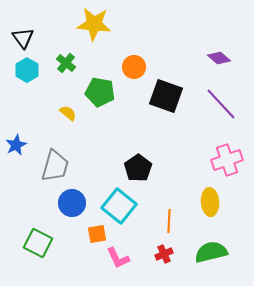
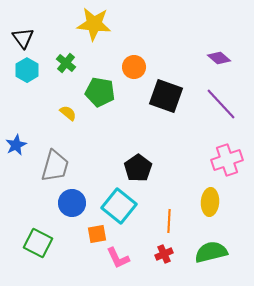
yellow ellipse: rotated 8 degrees clockwise
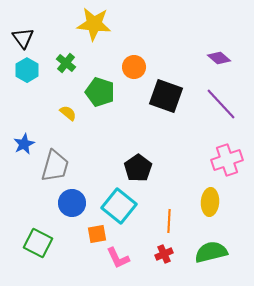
green pentagon: rotated 8 degrees clockwise
blue star: moved 8 px right, 1 px up
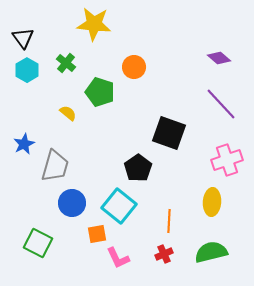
black square: moved 3 px right, 37 px down
yellow ellipse: moved 2 px right
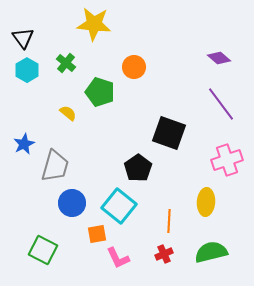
purple line: rotated 6 degrees clockwise
yellow ellipse: moved 6 px left
green square: moved 5 px right, 7 px down
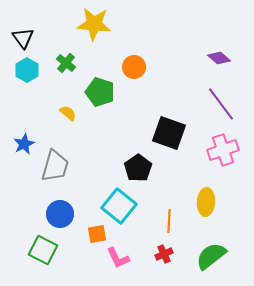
pink cross: moved 4 px left, 10 px up
blue circle: moved 12 px left, 11 px down
green semicircle: moved 4 px down; rotated 24 degrees counterclockwise
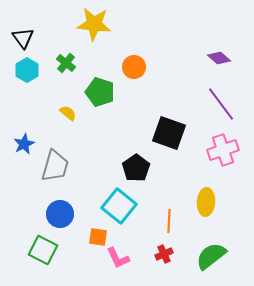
black pentagon: moved 2 px left
orange square: moved 1 px right, 3 px down; rotated 18 degrees clockwise
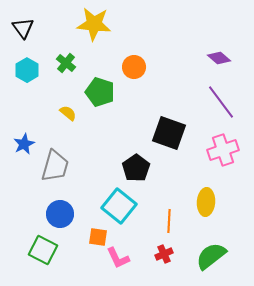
black triangle: moved 10 px up
purple line: moved 2 px up
